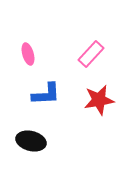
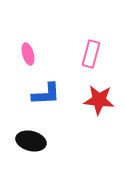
pink rectangle: rotated 28 degrees counterclockwise
red star: rotated 16 degrees clockwise
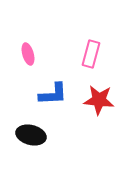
blue L-shape: moved 7 px right
black ellipse: moved 6 px up
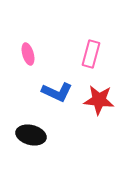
blue L-shape: moved 4 px right, 2 px up; rotated 28 degrees clockwise
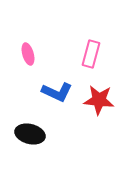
black ellipse: moved 1 px left, 1 px up
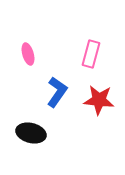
blue L-shape: rotated 80 degrees counterclockwise
black ellipse: moved 1 px right, 1 px up
